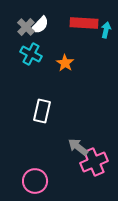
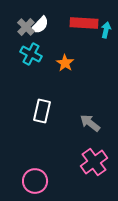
gray arrow: moved 12 px right, 24 px up
pink cross: rotated 12 degrees counterclockwise
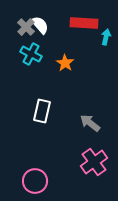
white semicircle: rotated 84 degrees counterclockwise
cyan arrow: moved 7 px down
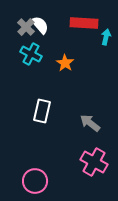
pink cross: rotated 24 degrees counterclockwise
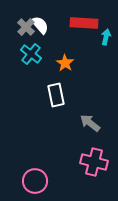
cyan cross: rotated 10 degrees clockwise
white rectangle: moved 14 px right, 16 px up; rotated 25 degrees counterclockwise
pink cross: rotated 16 degrees counterclockwise
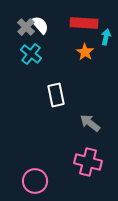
orange star: moved 20 px right, 11 px up
pink cross: moved 6 px left
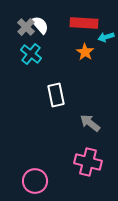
cyan arrow: rotated 119 degrees counterclockwise
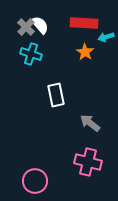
cyan cross: rotated 20 degrees counterclockwise
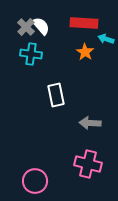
white semicircle: moved 1 px right, 1 px down
cyan arrow: moved 2 px down; rotated 35 degrees clockwise
cyan cross: rotated 10 degrees counterclockwise
gray arrow: rotated 35 degrees counterclockwise
pink cross: moved 2 px down
